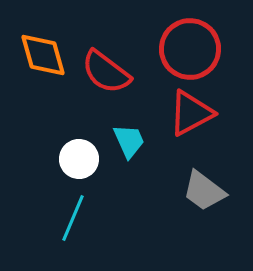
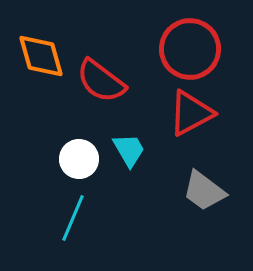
orange diamond: moved 2 px left, 1 px down
red semicircle: moved 5 px left, 9 px down
cyan trapezoid: moved 9 px down; rotated 6 degrees counterclockwise
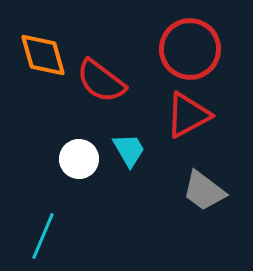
orange diamond: moved 2 px right, 1 px up
red triangle: moved 3 px left, 2 px down
cyan line: moved 30 px left, 18 px down
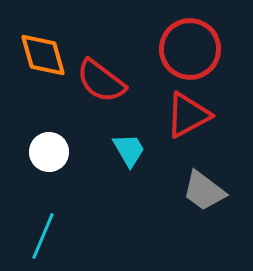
white circle: moved 30 px left, 7 px up
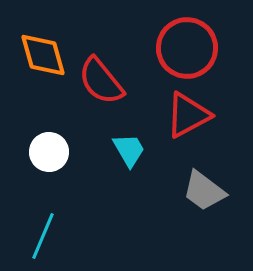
red circle: moved 3 px left, 1 px up
red semicircle: rotated 14 degrees clockwise
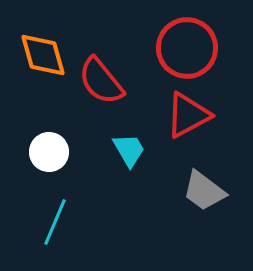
cyan line: moved 12 px right, 14 px up
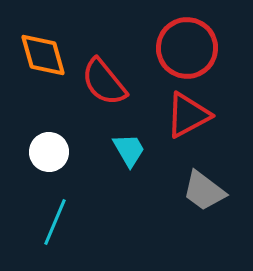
red semicircle: moved 3 px right, 1 px down
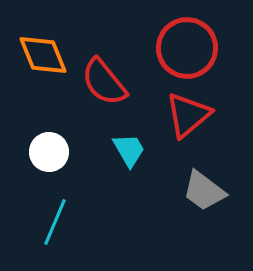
orange diamond: rotated 6 degrees counterclockwise
red triangle: rotated 12 degrees counterclockwise
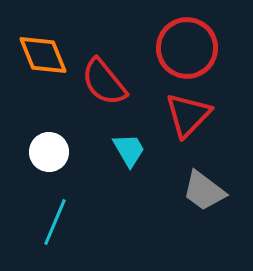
red triangle: rotated 6 degrees counterclockwise
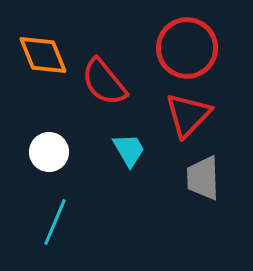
gray trapezoid: moved 1 px left, 13 px up; rotated 51 degrees clockwise
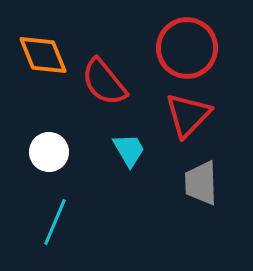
gray trapezoid: moved 2 px left, 5 px down
